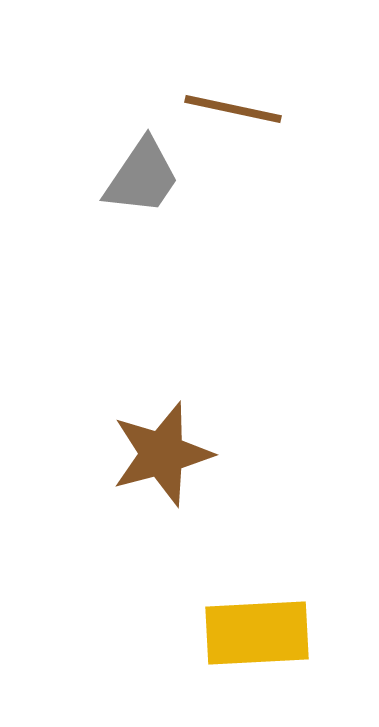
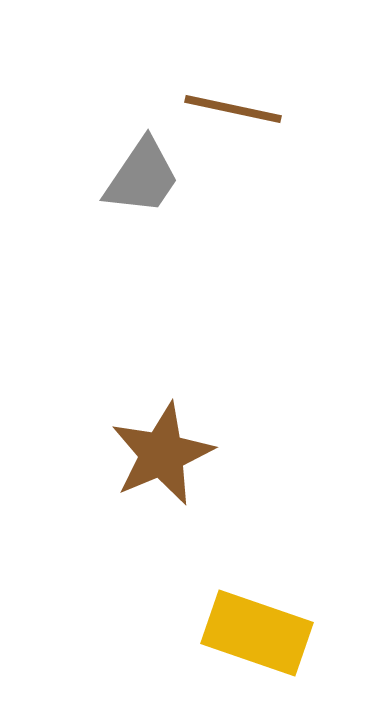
brown star: rotated 8 degrees counterclockwise
yellow rectangle: rotated 22 degrees clockwise
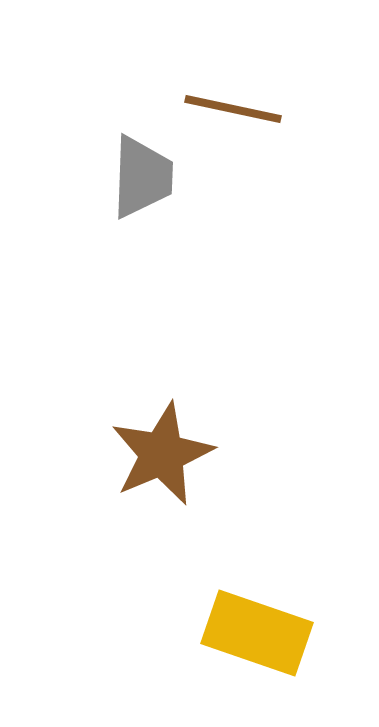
gray trapezoid: rotated 32 degrees counterclockwise
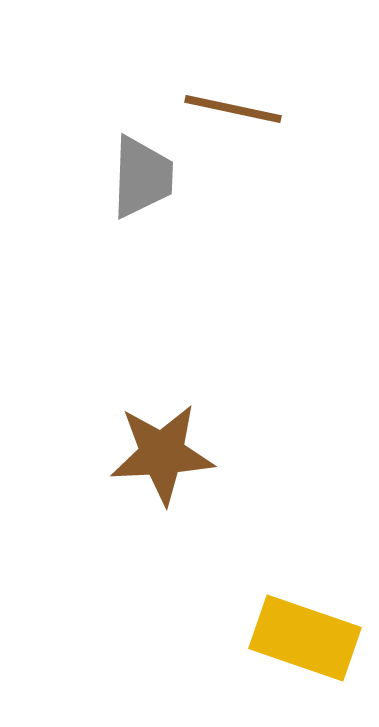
brown star: rotated 20 degrees clockwise
yellow rectangle: moved 48 px right, 5 px down
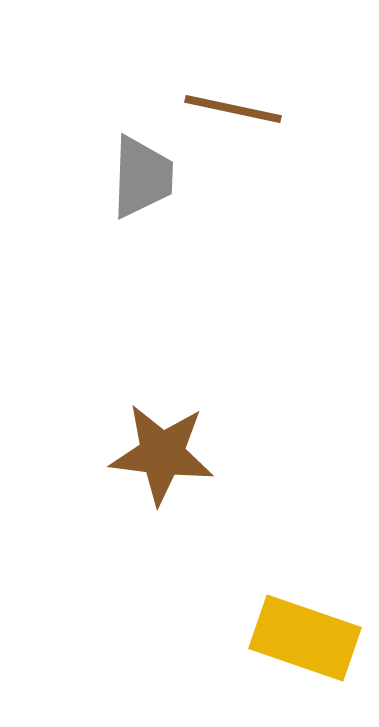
brown star: rotated 10 degrees clockwise
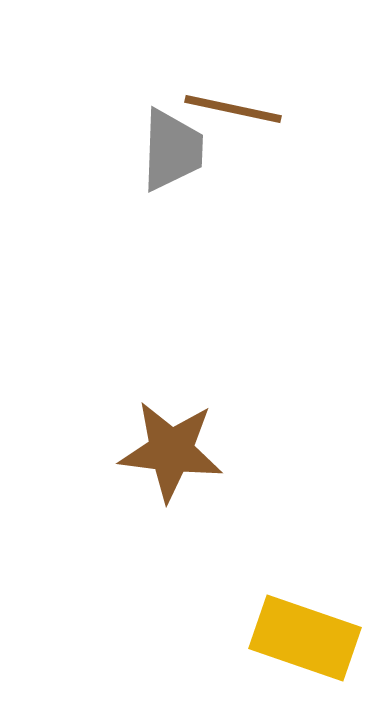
gray trapezoid: moved 30 px right, 27 px up
brown star: moved 9 px right, 3 px up
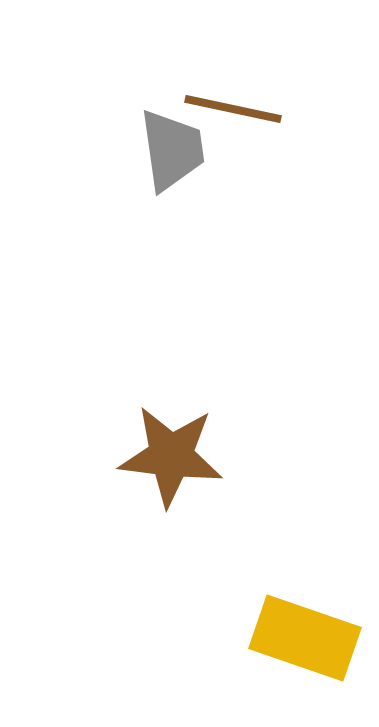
gray trapezoid: rotated 10 degrees counterclockwise
brown star: moved 5 px down
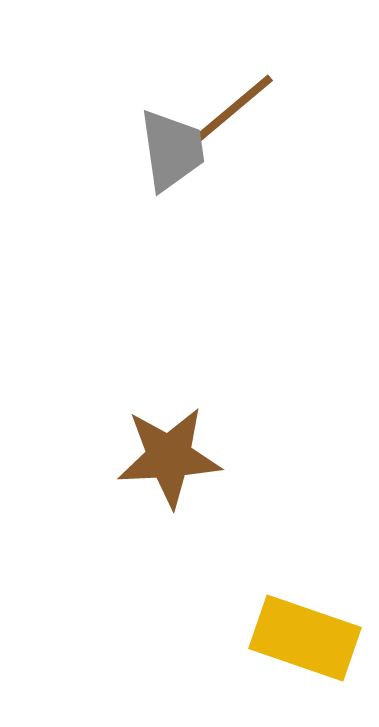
brown line: rotated 52 degrees counterclockwise
brown star: moved 2 px left, 1 px down; rotated 10 degrees counterclockwise
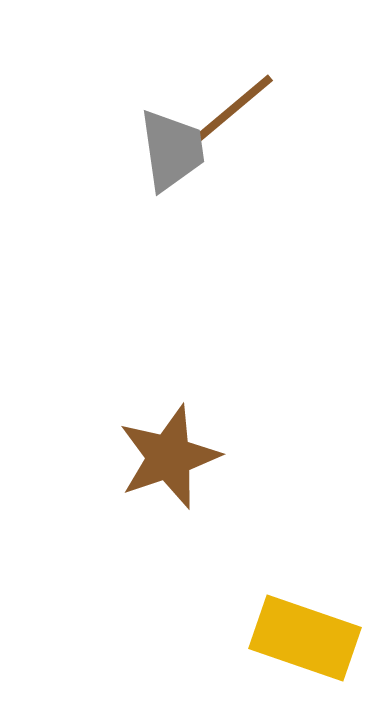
brown star: rotated 16 degrees counterclockwise
